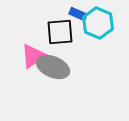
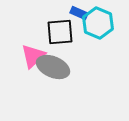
blue rectangle: moved 1 px right, 1 px up
pink triangle: rotated 8 degrees counterclockwise
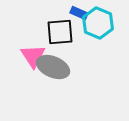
pink triangle: rotated 20 degrees counterclockwise
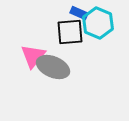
black square: moved 10 px right
pink triangle: rotated 12 degrees clockwise
